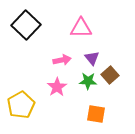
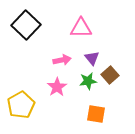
green star: rotated 12 degrees counterclockwise
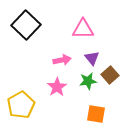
pink triangle: moved 2 px right, 1 px down
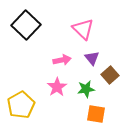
pink triangle: rotated 45 degrees clockwise
green star: moved 2 px left, 8 px down
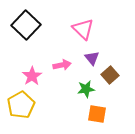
pink arrow: moved 5 px down
pink star: moved 25 px left, 11 px up
orange square: moved 1 px right
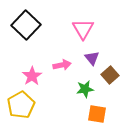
pink triangle: rotated 15 degrees clockwise
green star: moved 1 px left
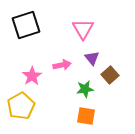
black square: rotated 28 degrees clockwise
yellow pentagon: moved 1 px down
orange square: moved 11 px left, 2 px down
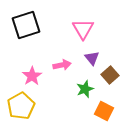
green star: rotated 12 degrees counterclockwise
orange square: moved 18 px right, 5 px up; rotated 18 degrees clockwise
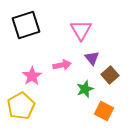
pink triangle: moved 2 px left, 1 px down
